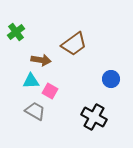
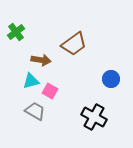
cyan triangle: rotated 12 degrees counterclockwise
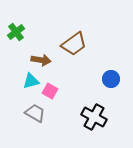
gray trapezoid: moved 2 px down
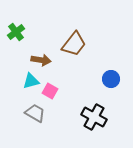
brown trapezoid: rotated 16 degrees counterclockwise
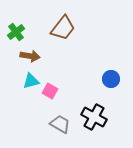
brown trapezoid: moved 11 px left, 16 px up
brown arrow: moved 11 px left, 4 px up
gray trapezoid: moved 25 px right, 11 px down
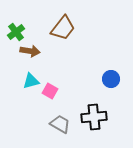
brown arrow: moved 5 px up
black cross: rotated 35 degrees counterclockwise
